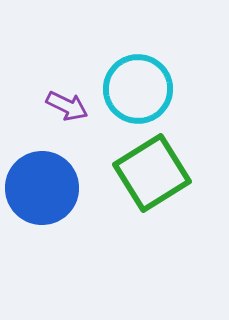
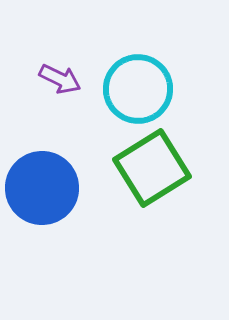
purple arrow: moved 7 px left, 27 px up
green square: moved 5 px up
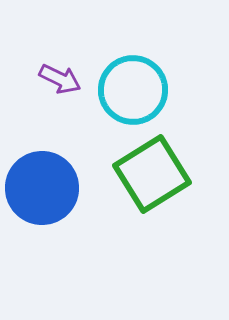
cyan circle: moved 5 px left, 1 px down
green square: moved 6 px down
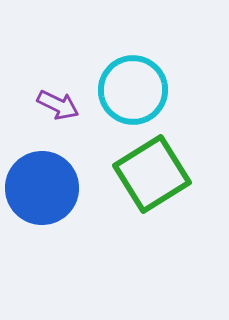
purple arrow: moved 2 px left, 26 px down
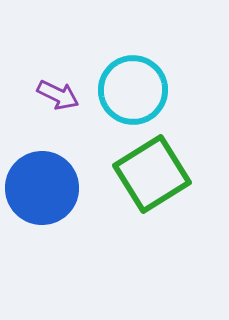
purple arrow: moved 10 px up
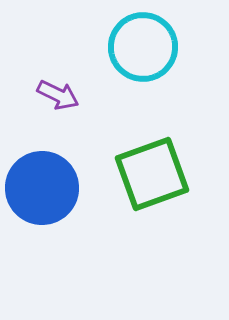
cyan circle: moved 10 px right, 43 px up
green square: rotated 12 degrees clockwise
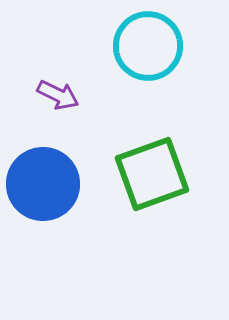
cyan circle: moved 5 px right, 1 px up
blue circle: moved 1 px right, 4 px up
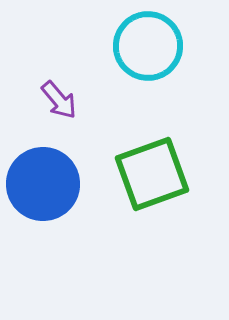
purple arrow: moved 1 px right, 5 px down; rotated 24 degrees clockwise
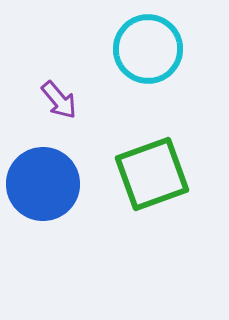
cyan circle: moved 3 px down
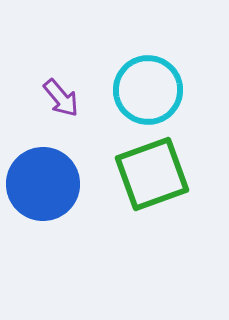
cyan circle: moved 41 px down
purple arrow: moved 2 px right, 2 px up
